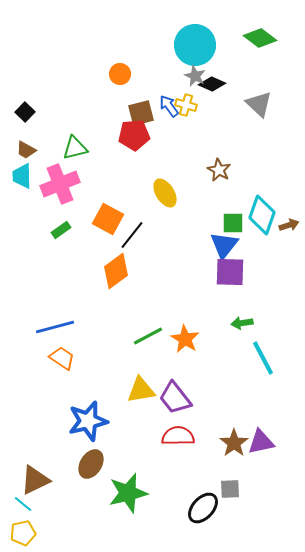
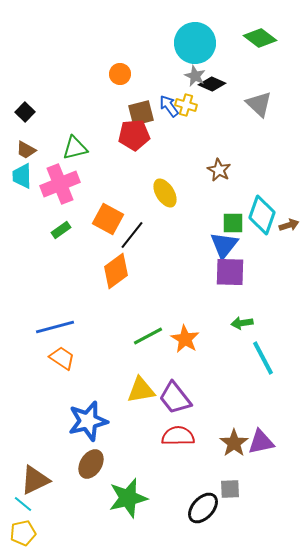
cyan circle at (195, 45): moved 2 px up
green star at (128, 493): moved 5 px down
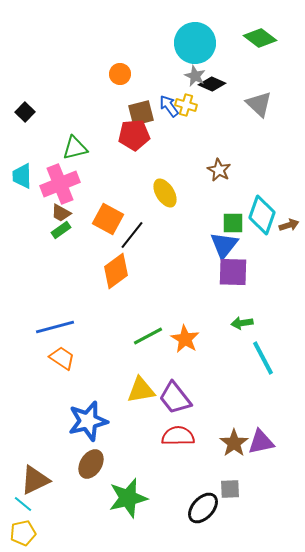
brown trapezoid at (26, 150): moved 35 px right, 63 px down
purple square at (230, 272): moved 3 px right
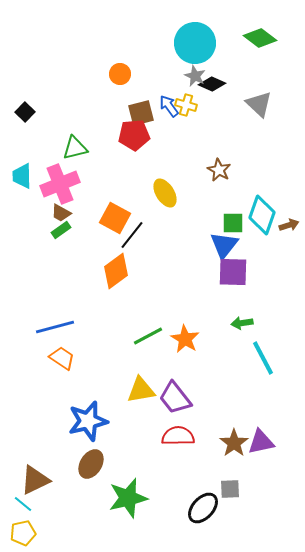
orange square at (108, 219): moved 7 px right, 1 px up
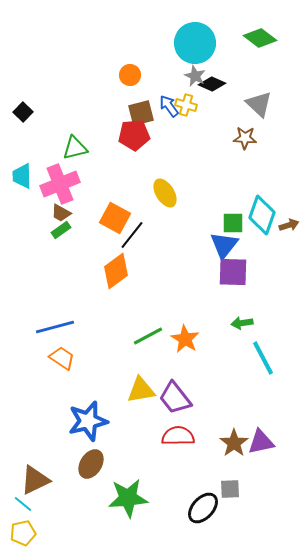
orange circle at (120, 74): moved 10 px right, 1 px down
black square at (25, 112): moved 2 px left
brown star at (219, 170): moved 26 px right, 32 px up; rotated 25 degrees counterclockwise
green star at (128, 498): rotated 9 degrees clockwise
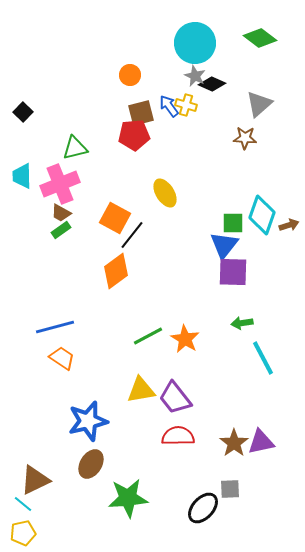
gray triangle at (259, 104): rotated 36 degrees clockwise
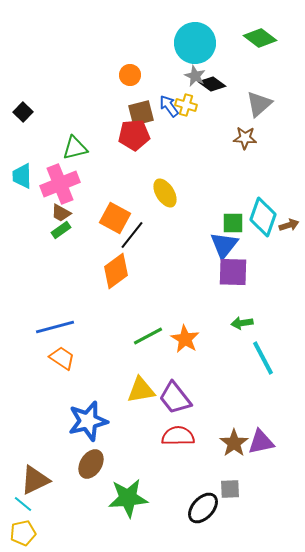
black diamond at (212, 84): rotated 12 degrees clockwise
cyan diamond at (262, 215): moved 1 px right, 2 px down
